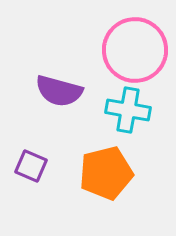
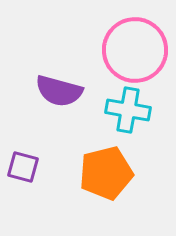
purple square: moved 8 px left, 1 px down; rotated 8 degrees counterclockwise
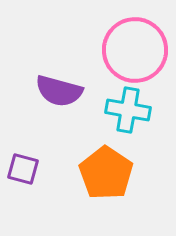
purple square: moved 2 px down
orange pentagon: rotated 24 degrees counterclockwise
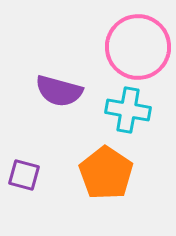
pink circle: moved 3 px right, 3 px up
purple square: moved 1 px right, 6 px down
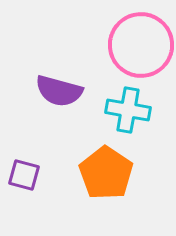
pink circle: moved 3 px right, 2 px up
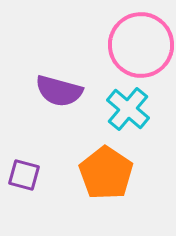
cyan cross: moved 1 px up; rotated 30 degrees clockwise
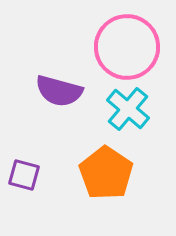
pink circle: moved 14 px left, 2 px down
